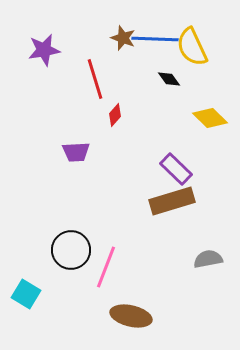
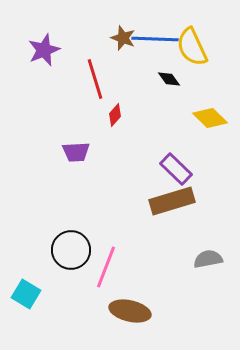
purple star: rotated 12 degrees counterclockwise
brown ellipse: moved 1 px left, 5 px up
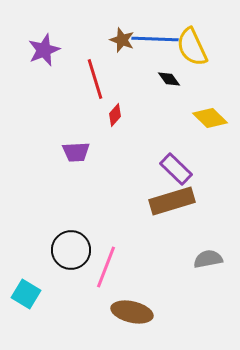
brown star: moved 1 px left, 2 px down
brown ellipse: moved 2 px right, 1 px down
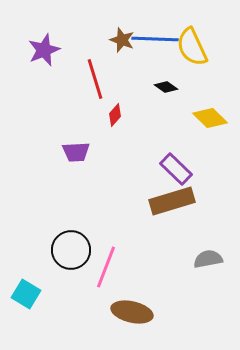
black diamond: moved 3 px left, 8 px down; rotated 20 degrees counterclockwise
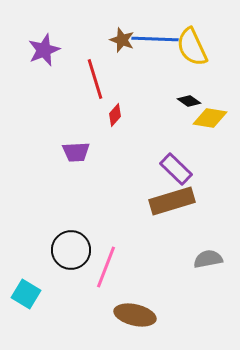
black diamond: moved 23 px right, 14 px down
yellow diamond: rotated 36 degrees counterclockwise
brown ellipse: moved 3 px right, 3 px down
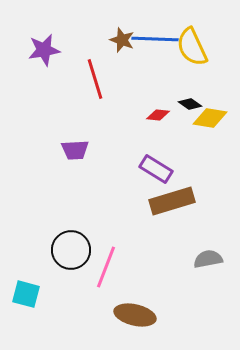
purple star: rotated 12 degrees clockwise
black diamond: moved 1 px right, 3 px down
red diamond: moved 43 px right; rotated 55 degrees clockwise
purple trapezoid: moved 1 px left, 2 px up
purple rectangle: moved 20 px left; rotated 12 degrees counterclockwise
cyan square: rotated 16 degrees counterclockwise
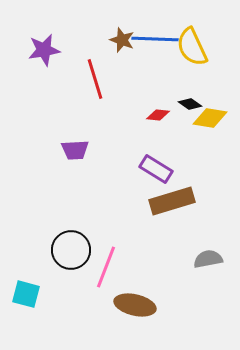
brown ellipse: moved 10 px up
